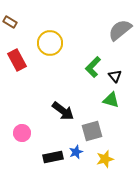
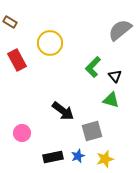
blue star: moved 2 px right, 4 px down
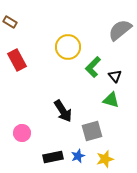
yellow circle: moved 18 px right, 4 px down
black arrow: rotated 20 degrees clockwise
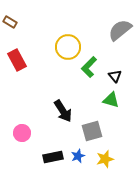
green L-shape: moved 4 px left
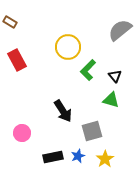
green L-shape: moved 1 px left, 3 px down
yellow star: rotated 18 degrees counterclockwise
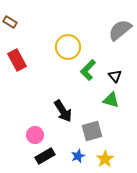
pink circle: moved 13 px right, 2 px down
black rectangle: moved 8 px left, 1 px up; rotated 18 degrees counterclockwise
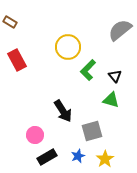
black rectangle: moved 2 px right, 1 px down
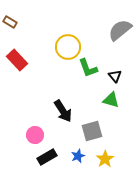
red rectangle: rotated 15 degrees counterclockwise
green L-shape: moved 2 px up; rotated 65 degrees counterclockwise
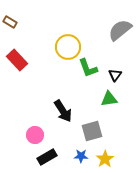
black triangle: moved 1 px up; rotated 16 degrees clockwise
green triangle: moved 2 px left, 1 px up; rotated 24 degrees counterclockwise
blue star: moved 3 px right; rotated 24 degrees clockwise
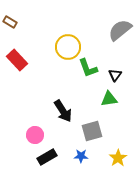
yellow star: moved 13 px right, 1 px up
